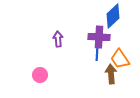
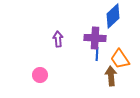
purple cross: moved 4 px left, 1 px down
brown arrow: moved 2 px down
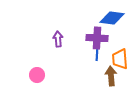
blue diamond: moved 1 px left, 2 px down; rotated 50 degrees clockwise
purple cross: moved 2 px right
orange trapezoid: rotated 30 degrees clockwise
pink circle: moved 3 px left
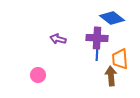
blue diamond: rotated 30 degrees clockwise
purple arrow: rotated 70 degrees counterclockwise
pink circle: moved 1 px right
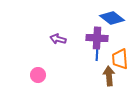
brown arrow: moved 2 px left
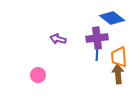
purple cross: rotated 10 degrees counterclockwise
orange trapezoid: moved 1 px left, 2 px up
brown arrow: moved 9 px right, 2 px up
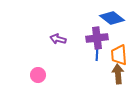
orange trapezoid: moved 2 px up
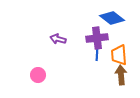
brown arrow: moved 3 px right, 1 px down
